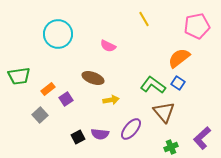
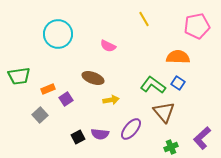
orange semicircle: moved 1 px left, 1 px up; rotated 40 degrees clockwise
orange rectangle: rotated 16 degrees clockwise
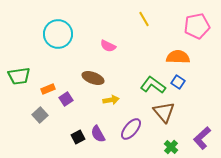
blue square: moved 1 px up
purple semicircle: moved 2 px left; rotated 54 degrees clockwise
green cross: rotated 24 degrees counterclockwise
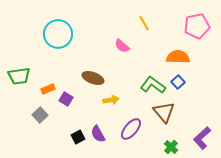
yellow line: moved 4 px down
pink semicircle: moved 14 px right; rotated 14 degrees clockwise
blue square: rotated 16 degrees clockwise
purple square: rotated 24 degrees counterclockwise
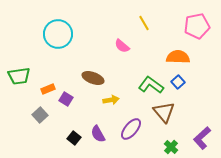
green L-shape: moved 2 px left
black square: moved 4 px left, 1 px down; rotated 24 degrees counterclockwise
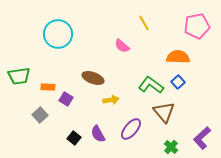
orange rectangle: moved 2 px up; rotated 24 degrees clockwise
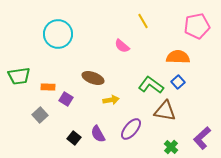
yellow line: moved 1 px left, 2 px up
brown triangle: moved 1 px right, 1 px up; rotated 40 degrees counterclockwise
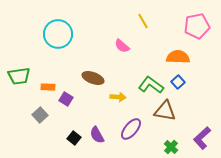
yellow arrow: moved 7 px right, 3 px up; rotated 14 degrees clockwise
purple semicircle: moved 1 px left, 1 px down
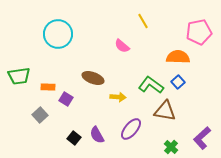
pink pentagon: moved 2 px right, 6 px down
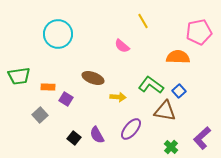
blue square: moved 1 px right, 9 px down
